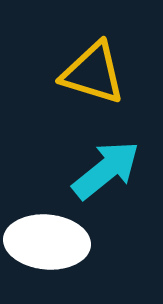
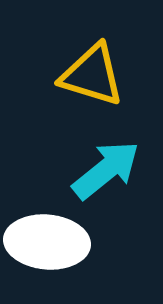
yellow triangle: moved 1 px left, 2 px down
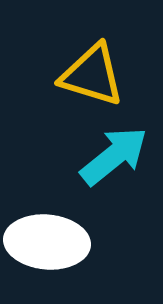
cyan arrow: moved 8 px right, 14 px up
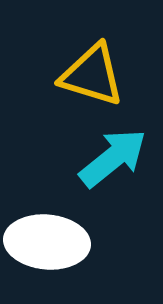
cyan arrow: moved 1 px left, 2 px down
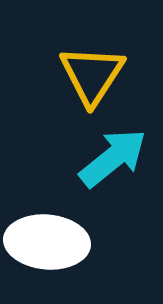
yellow triangle: rotated 46 degrees clockwise
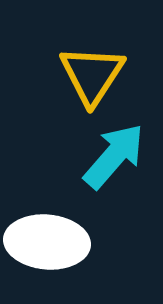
cyan arrow: moved 1 px right, 2 px up; rotated 10 degrees counterclockwise
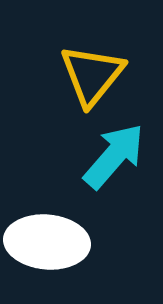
yellow triangle: rotated 6 degrees clockwise
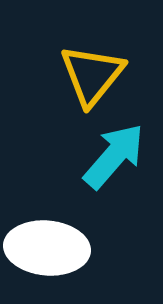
white ellipse: moved 6 px down
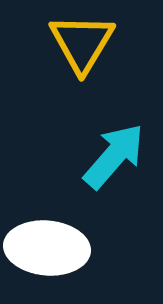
yellow triangle: moved 10 px left, 32 px up; rotated 8 degrees counterclockwise
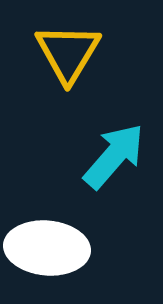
yellow triangle: moved 14 px left, 10 px down
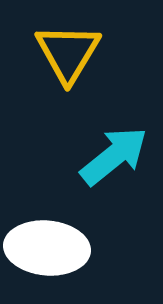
cyan arrow: rotated 10 degrees clockwise
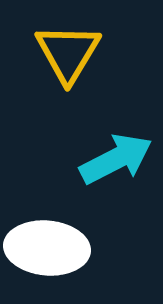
cyan arrow: moved 2 px right, 3 px down; rotated 12 degrees clockwise
